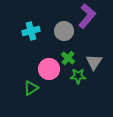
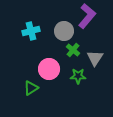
green cross: moved 5 px right, 8 px up
gray triangle: moved 1 px right, 4 px up
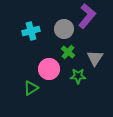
gray circle: moved 2 px up
green cross: moved 5 px left, 2 px down
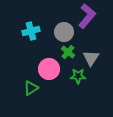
gray circle: moved 3 px down
gray triangle: moved 4 px left
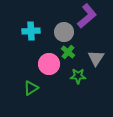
purple L-shape: rotated 10 degrees clockwise
cyan cross: rotated 12 degrees clockwise
gray triangle: moved 5 px right
pink circle: moved 5 px up
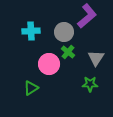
green star: moved 12 px right, 8 px down
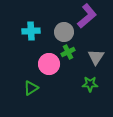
green cross: rotated 24 degrees clockwise
gray triangle: moved 1 px up
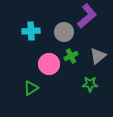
green cross: moved 3 px right, 4 px down
gray triangle: moved 2 px right, 1 px up; rotated 18 degrees clockwise
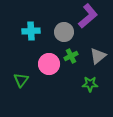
purple L-shape: moved 1 px right
green triangle: moved 10 px left, 8 px up; rotated 21 degrees counterclockwise
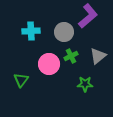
green star: moved 5 px left
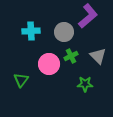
gray triangle: rotated 36 degrees counterclockwise
